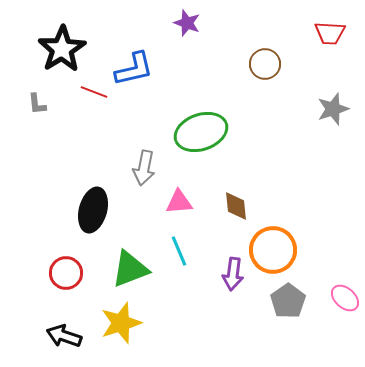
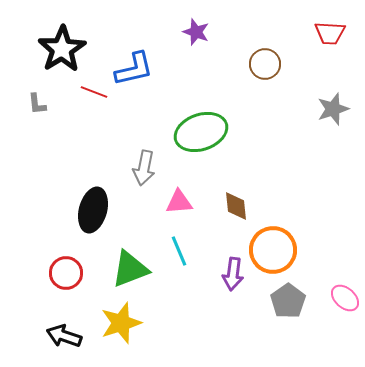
purple star: moved 9 px right, 9 px down
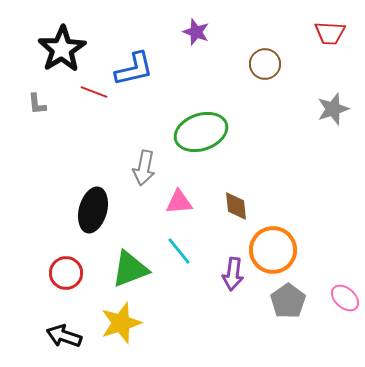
cyan line: rotated 16 degrees counterclockwise
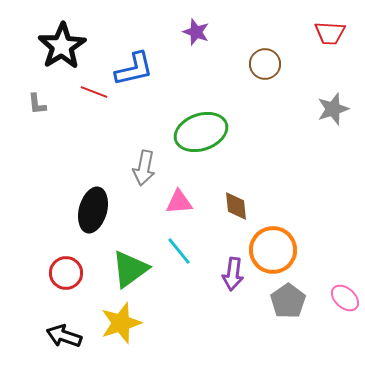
black star: moved 3 px up
green triangle: rotated 15 degrees counterclockwise
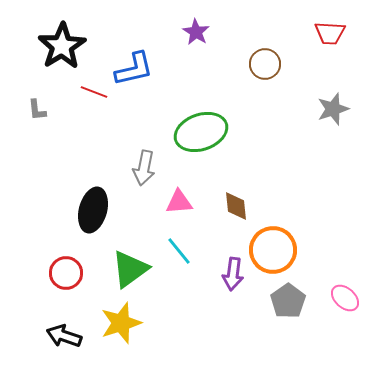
purple star: rotated 12 degrees clockwise
gray L-shape: moved 6 px down
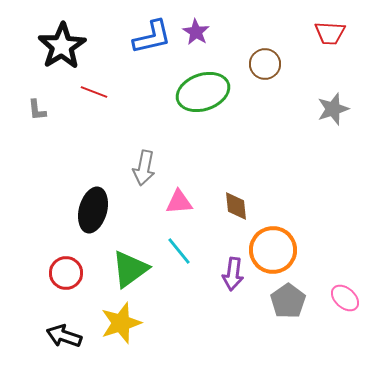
blue L-shape: moved 18 px right, 32 px up
green ellipse: moved 2 px right, 40 px up
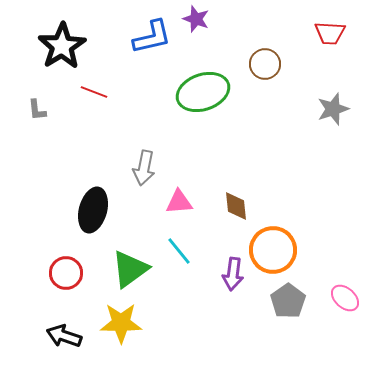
purple star: moved 13 px up; rotated 12 degrees counterclockwise
yellow star: rotated 18 degrees clockwise
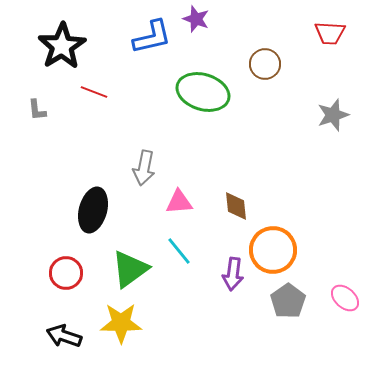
green ellipse: rotated 36 degrees clockwise
gray star: moved 6 px down
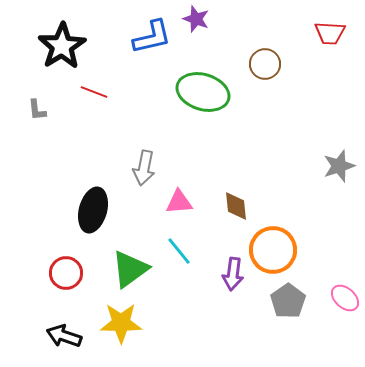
gray star: moved 6 px right, 51 px down
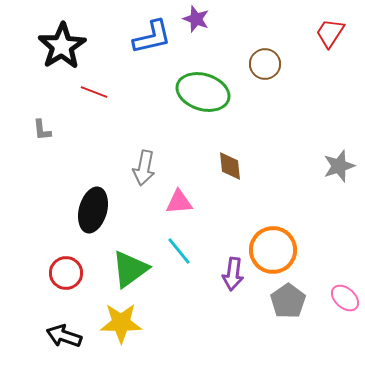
red trapezoid: rotated 120 degrees clockwise
gray L-shape: moved 5 px right, 20 px down
brown diamond: moved 6 px left, 40 px up
